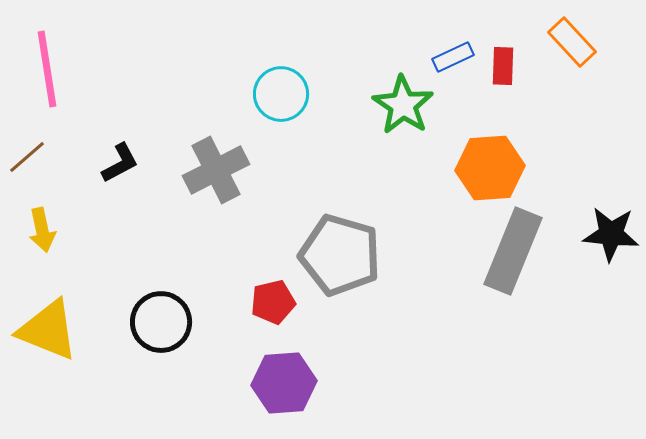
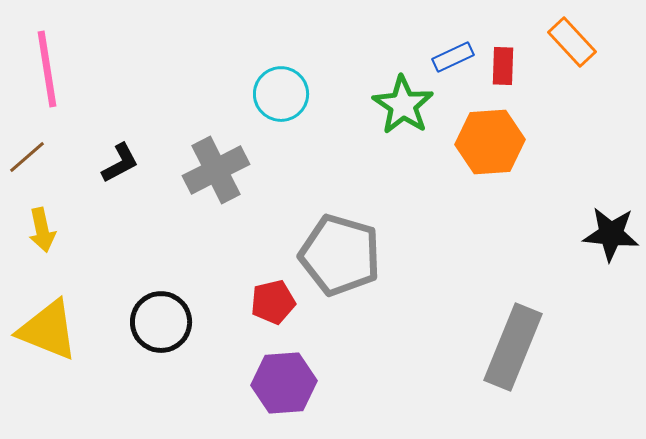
orange hexagon: moved 26 px up
gray rectangle: moved 96 px down
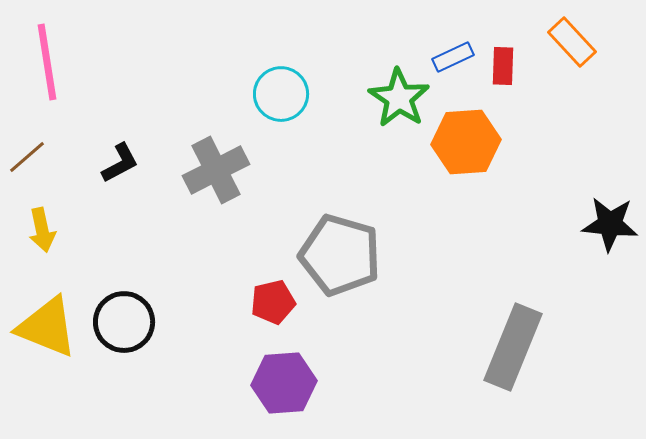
pink line: moved 7 px up
green star: moved 4 px left, 7 px up
orange hexagon: moved 24 px left
black star: moved 1 px left, 10 px up
black circle: moved 37 px left
yellow triangle: moved 1 px left, 3 px up
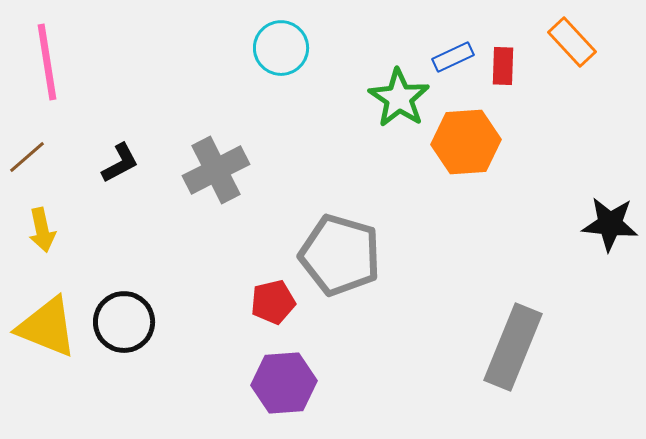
cyan circle: moved 46 px up
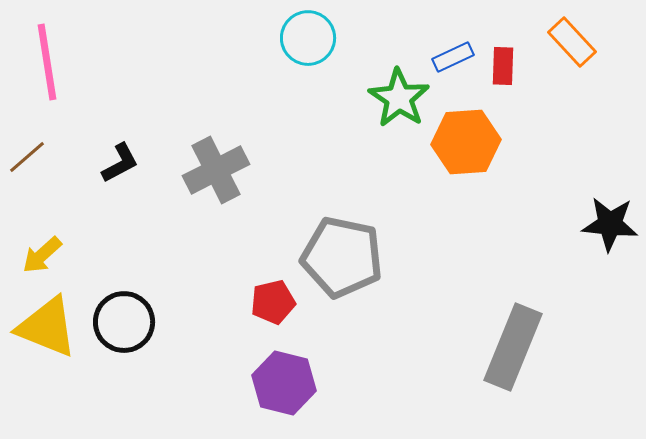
cyan circle: moved 27 px right, 10 px up
yellow arrow: moved 25 px down; rotated 60 degrees clockwise
gray pentagon: moved 2 px right, 2 px down; rotated 4 degrees counterclockwise
purple hexagon: rotated 18 degrees clockwise
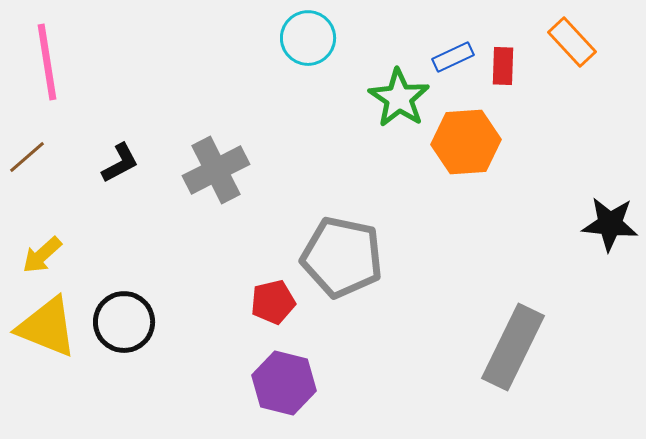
gray rectangle: rotated 4 degrees clockwise
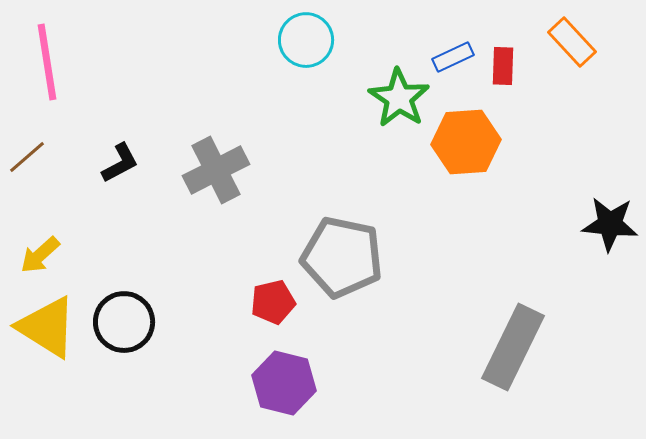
cyan circle: moved 2 px left, 2 px down
yellow arrow: moved 2 px left
yellow triangle: rotated 10 degrees clockwise
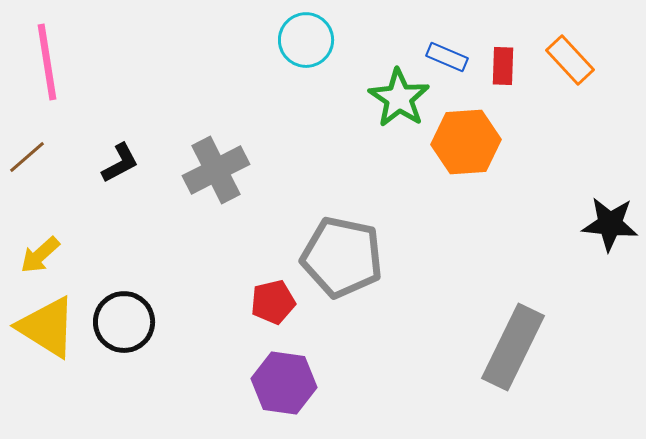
orange rectangle: moved 2 px left, 18 px down
blue rectangle: moved 6 px left; rotated 48 degrees clockwise
purple hexagon: rotated 6 degrees counterclockwise
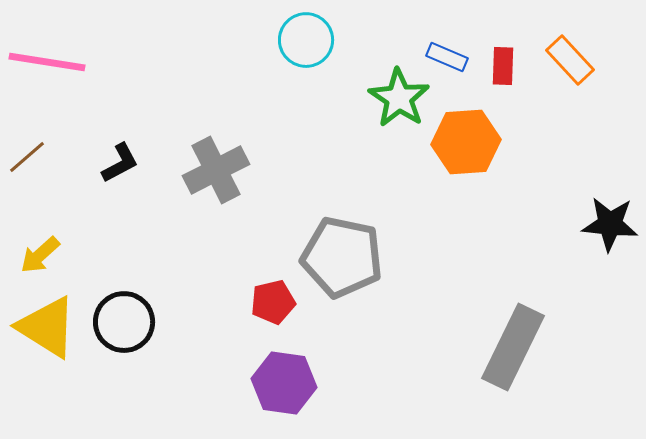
pink line: rotated 72 degrees counterclockwise
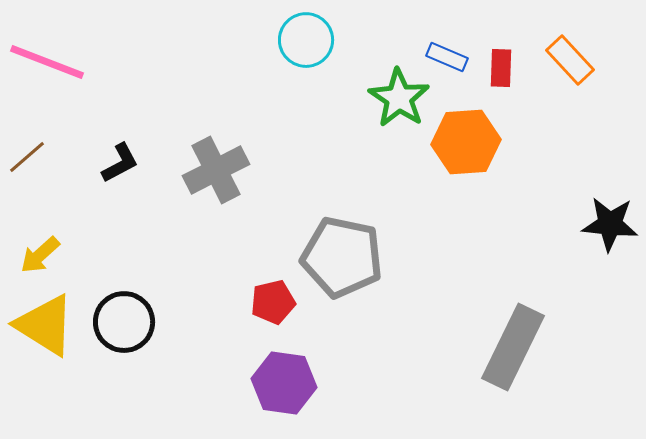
pink line: rotated 12 degrees clockwise
red rectangle: moved 2 px left, 2 px down
yellow triangle: moved 2 px left, 2 px up
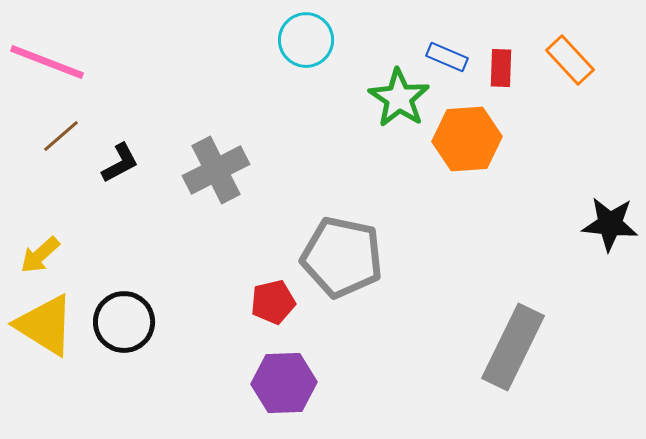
orange hexagon: moved 1 px right, 3 px up
brown line: moved 34 px right, 21 px up
purple hexagon: rotated 10 degrees counterclockwise
